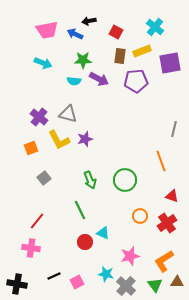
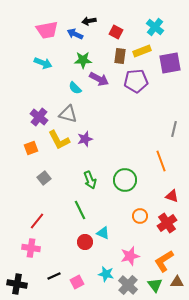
cyan semicircle: moved 1 px right, 7 px down; rotated 40 degrees clockwise
gray cross: moved 2 px right, 1 px up
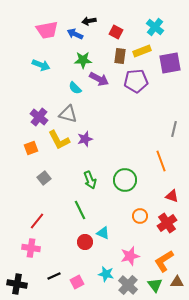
cyan arrow: moved 2 px left, 2 px down
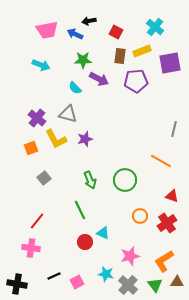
purple cross: moved 2 px left, 1 px down
yellow L-shape: moved 3 px left, 1 px up
orange line: rotated 40 degrees counterclockwise
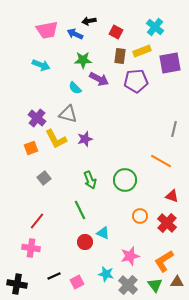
red cross: rotated 12 degrees counterclockwise
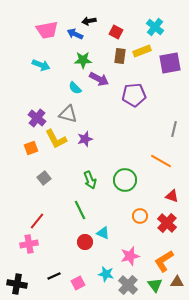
purple pentagon: moved 2 px left, 14 px down
pink cross: moved 2 px left, 4 px up; rotated 18 degrees counterclockwise
pink square: moved 1 px right, 1 px down
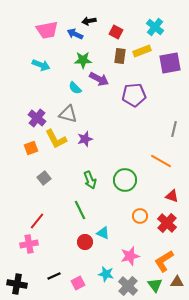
gray cross: moved 1 px down
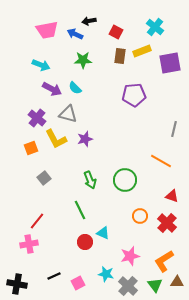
purple arrow: moved 47 px left, 10 px down
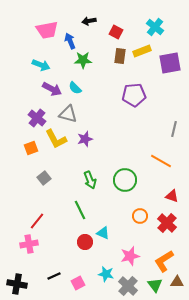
blue arrow: moved 5 px left, 7 px down; rotated 42 degrees clockwise
